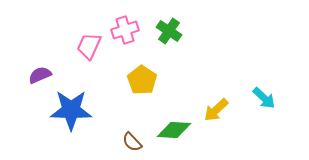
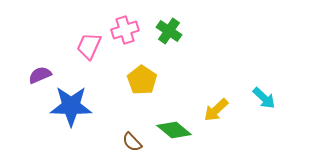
blue star: moved 4 px up
green diamond: rotated 36 degrees clockwise
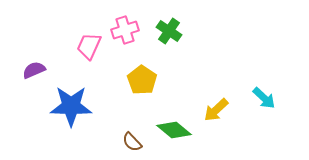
purple semicircle: moved 6 px left, 5 px up
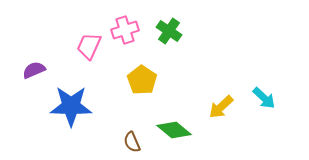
yellow arrow: moved 5 px right, 3 px up
brown semicircle: rotated 20 degrees clockwise
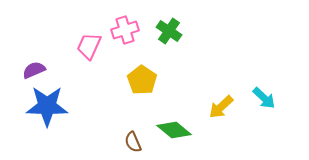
blue star: moved 24 px left
brown semicircle: moved 1 px right
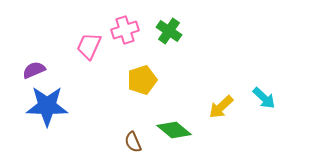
yellow pentagon: rotated 20 degrees clockwise
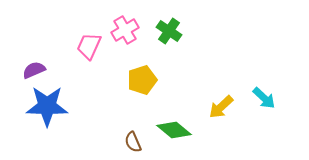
pink cross: rotated 12 degrees counterclockwise
